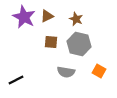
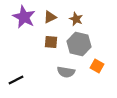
brown triangle: moved 3 px right, 1 px down
orange square: moved 2 px left, 5 px up
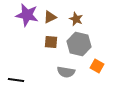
purple star: moved 3 px right, 2 px up; rotated 15 degrees counterclockwise
black line: rotated 35 degrees clockwise
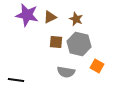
brown square: moved 5 px right
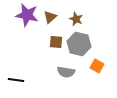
brown triangle: rotated 16 degrees counterclockwise
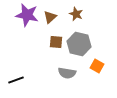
brown star: moved 5 px up
gray semicircle: moved 1 px right, 1 px down
black line: rotated 28 degrees counterclockwise
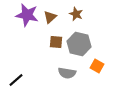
black line: rotated 21 degrees counterclockwise
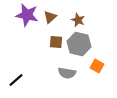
brown star: moved 2 px right, 6 px down
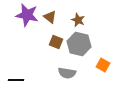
brown triangle: rotated 40 degrees counterclockwise
brown square: rotated 16 degrees clockwise
orange square: moved 6 px right, 1 px up
black line: rotated 42 degrees clockwise
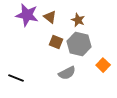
orange square: rotated 16 degrees clockwise
gray semicircle: rotated 36 degrees counterclockwise
black line: moved 2 px up; rotated 21 degrees clockwise
